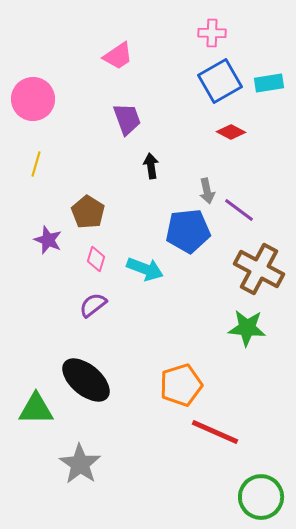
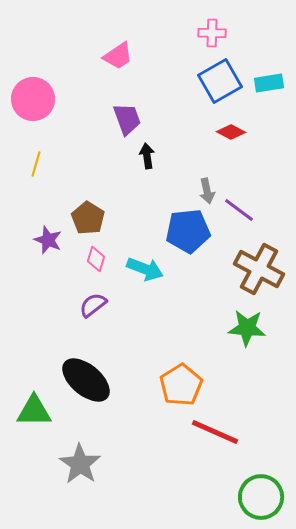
black arrow: moved 4 px left, 10 px up
brown pentagon: moved 6 px down
orange pentagon: rotated 15 degrees counterclockwise
green triangle: moved 2 px left, 2 px down
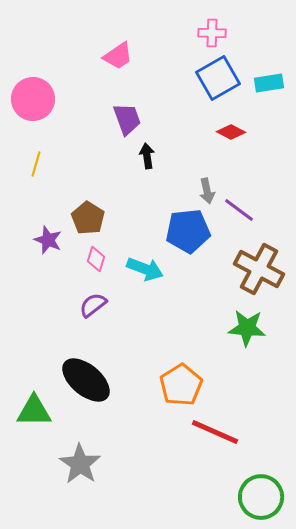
blue square: moved 2 px left, 3 px up
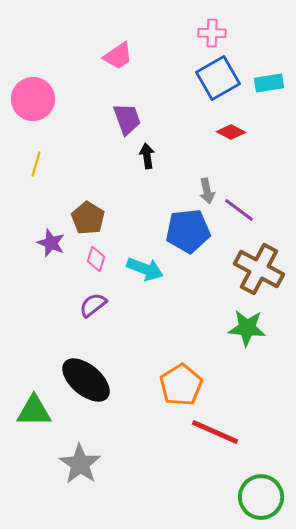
purple star: moved 3 px right, 3 px down
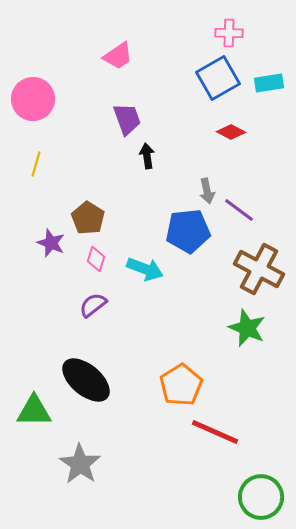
pink cross: moved 17 px right
green star: rotated 18 degrees clockwise
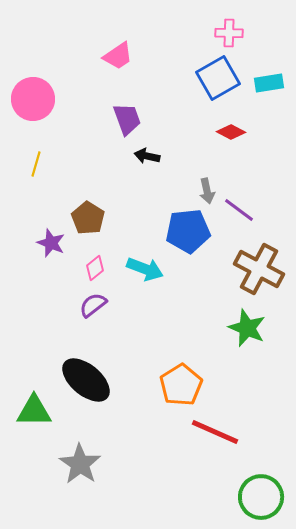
black arrow: rotated 70 degrees counterclockwise
pink diamond: moved 1 px left, 9 px down; rotated 35 degrees clockwise
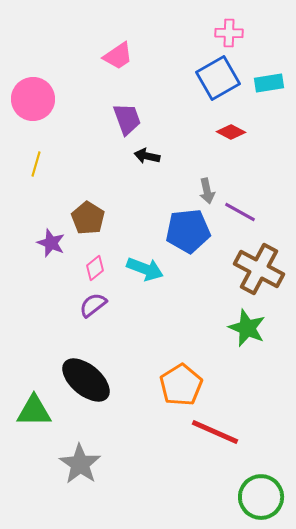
purple line: moved 1 px right, 2 px down; rotated 8 degrees counterclockwise
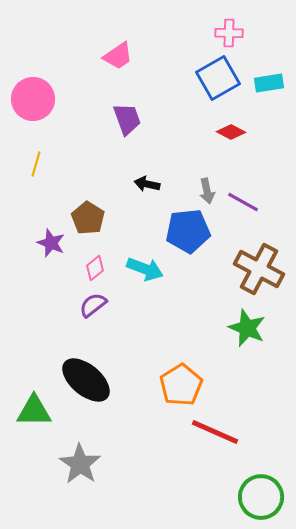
black arrow: moved 28 px down
purple line: moved 3 px right, 10 px up
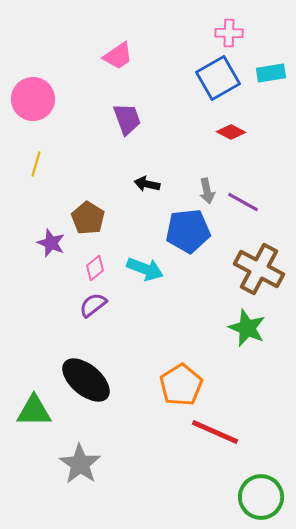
cyan rectangle: moved 2 px right, 10 px up
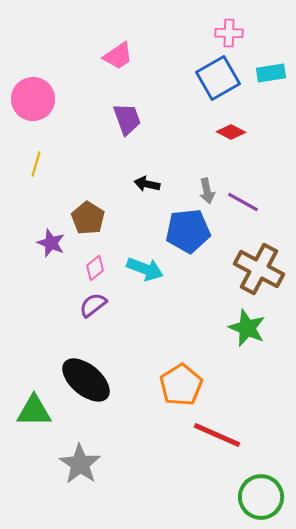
red line: moved 2 px right, 3 px down
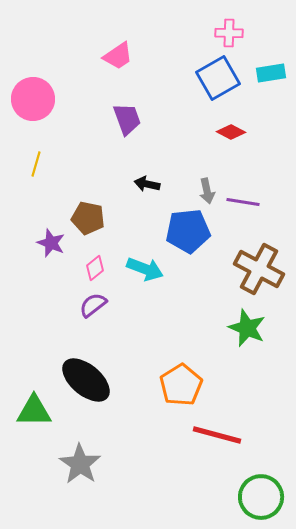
purple line: rotated 20 degrees counterclockwise
brown pentagon: rotated 20 degrees counterclockwise
red line: rotated 9 degrees counterclockwise
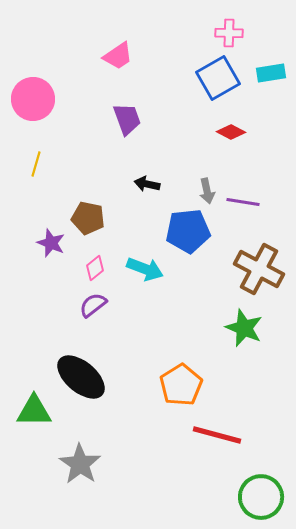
green star: moved 3 px left
black ellipse: moved 5 px left, 3 px up
